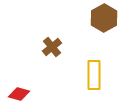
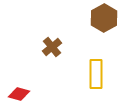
yellow rectangle: moved 2 px right, 1 px up
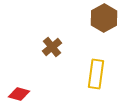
yellow rectangle: rotated 8 degrees clockwise
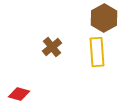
yellow rectangle: moved 1 px right, 22 px up; rotated 12 degrees counterclockwise
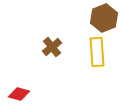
brown hexagon: rotated 8 degrees clockwise
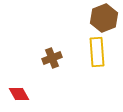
brown cross: moved 11 px down; rotated 18 degrees clockwise
red diamond: rotated 45 degrees clockwise
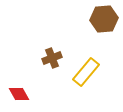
brown hexagon: moved 1 px down; rotated 16 degrees clockwise
yellow rectangle: moved 11 px left, 20 px down; rotated 44 degrees clockwise
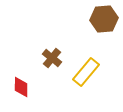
brown cross: rotated 30 degrees counterclockwise
red diamond: moved 2 px right, 7 px up; rotated 30 degrees clockwise
